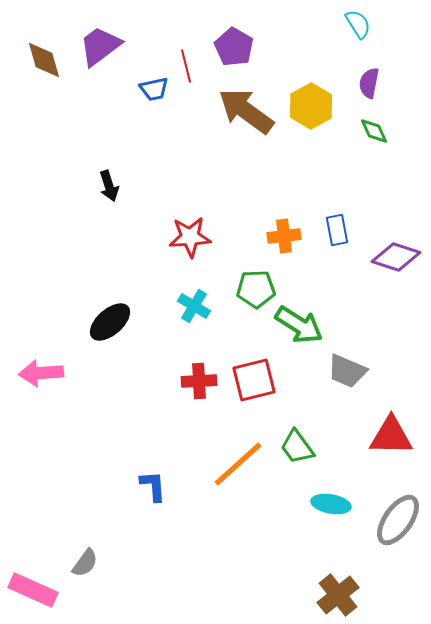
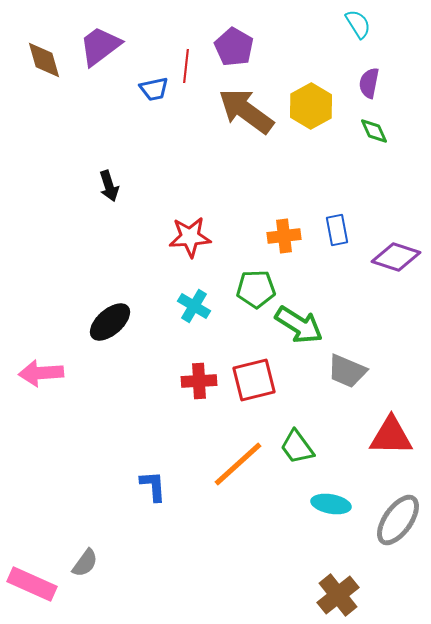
red line: rotated 20 degrees clockwise
pink rectangle: moved 1 px left, 6 px up
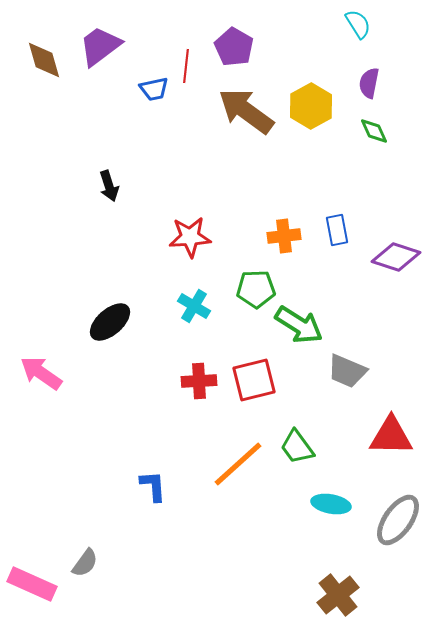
pink arrow: rotated 39 degrees clockwise
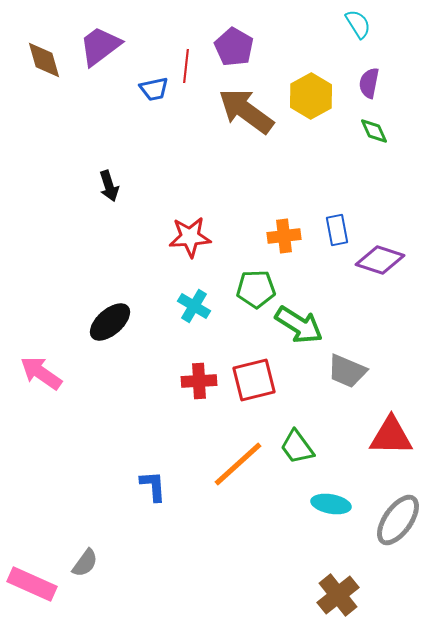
yellow hexagon: moved 10 px up
purple diamond: moved 16 px left, 3 px down
